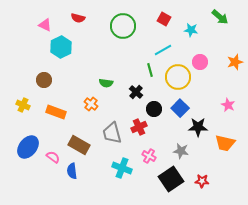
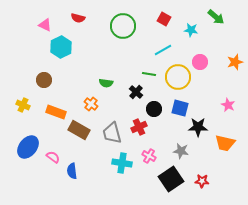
green arrow: moved 4 px left
green line: moved 1 px left, 4 px down; rotated 64 degrees counterclockwise
blue square: rotated 30 degrees counterclockwise
brown rectangle: moved 15 px up
cyan cross: moved 5 px up; rotated 12 degrees counterclockwise
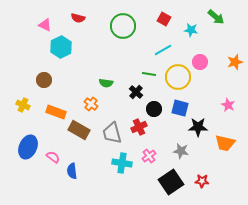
blue ellipse: rotated 15 degrees counterclockwise
pink cross: rotated 24 degrees clockwise
black square: moved 3 px down
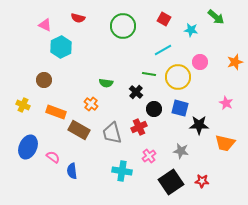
pink star: moved 2 px left, 2 px up
black star: moved 1 px right, 2 px up
cyan cross: moved 8 px down
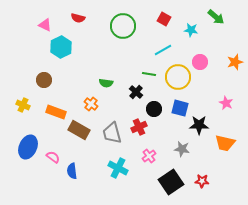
gray star: moved 1 px right, 2 px up
cyan cross: moved 4 px left, 3 px up; rotated 18 degrees clockwise
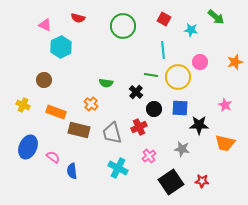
cyan line: rotated 66 degrees counterclockwise
green line: moved 2 px right, 1 px down
pink star: moved 1 px left, 2 px down
blue square: rotated 12 degrees counterclockwise
brown rectangle: rotated 15 degrees counterclockwise
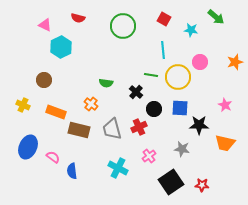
gray trapezoid: moved 4 px up
red star: moved 4 px down
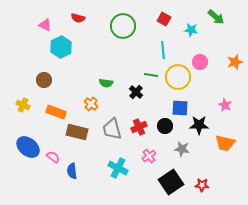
black circle: moved 11 px right, 17 px down
brown rectangle: moved 2 px left, 2 px down
blue ellipse: rotated 75 degrees counterclockwise
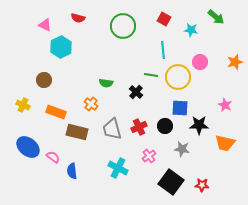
black square: rotated 20 degrees counterclockwise
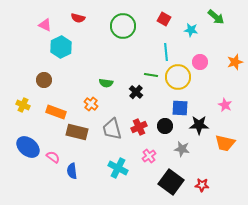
cyan line: moved 3 px right, 2 px down
